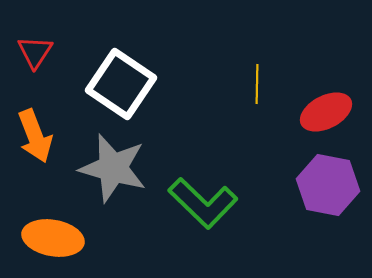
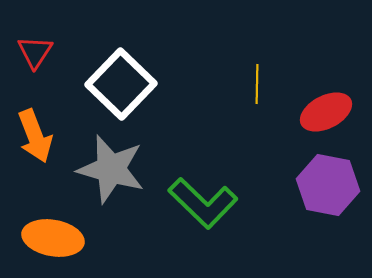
white square: rotated 10 degrees clockwise
gray star: moved 2 px left, 1 px down
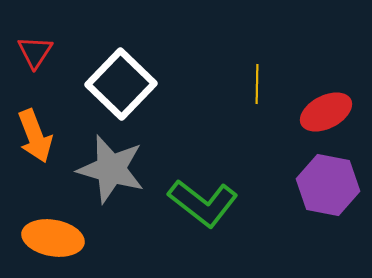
green L-shape: rotated 6 degrees counterclockwise
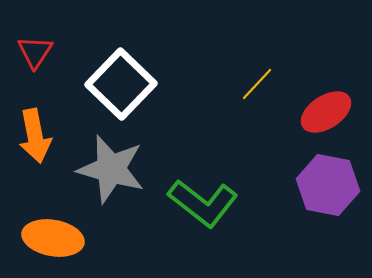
yellow line: rotated 42 degrees clockwise
red ellipse: rotated 6 degrees counterclockwise
orange arrow: rotated 10 degrees clockwise
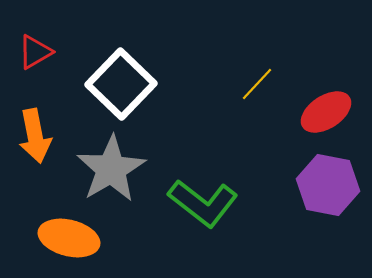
red triangle: rotated 27 degrees clockwise
gray star: rotated 26 degrees clockwise
orange ellipse: moved 16 px right; rotated 4 degrees clockwise
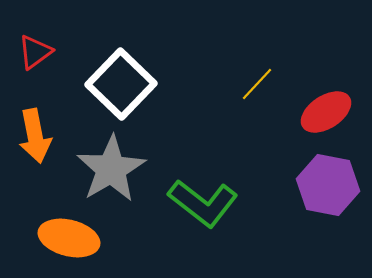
red triangle: rotated 6 degrees counterclockwise
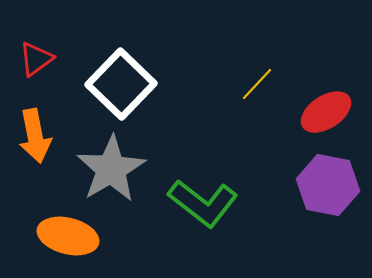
red triangle: moved 1 px right, 7 px down
orange ellipse: moved 1 px left, 2 px up
